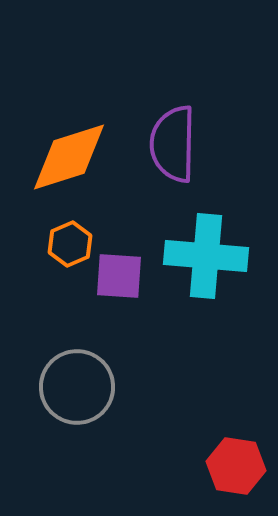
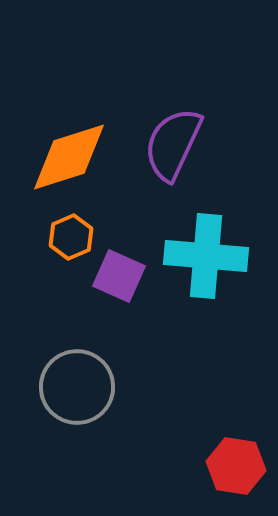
purple semicircle: rotated 24 degrees clockwise
orange hexagon: moved 1 px right, 7 px up
purple square: rotated 20 degrees clockwise
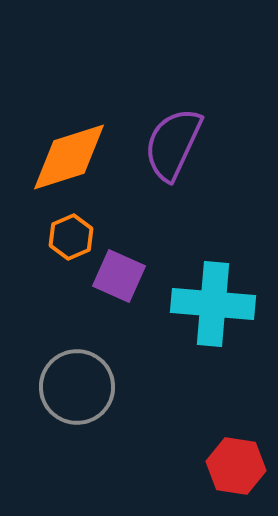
cyan cross: moved 7 px right, 48 px down
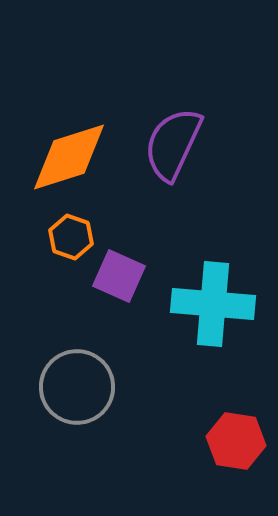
orange hexagon: rotated 18 degrees counterclockwise
red hexagon: moved 25 px up
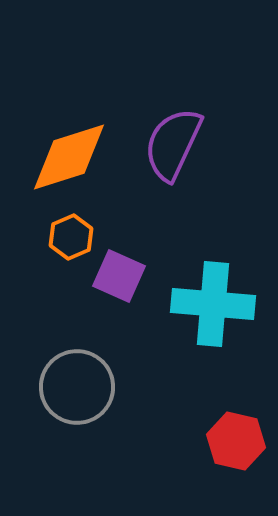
orange hexagon: rotated 18 degrees clockwise
red hexagon: rotated 4 degrees clockwise
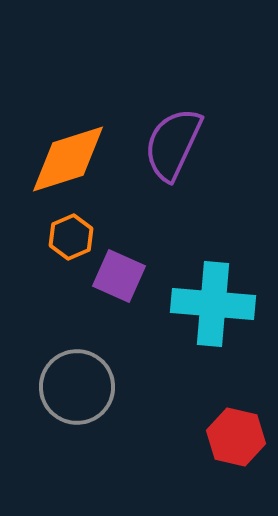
orange diamond: moved 1 px left, 2 px down
red hexagon: moved 4 px up
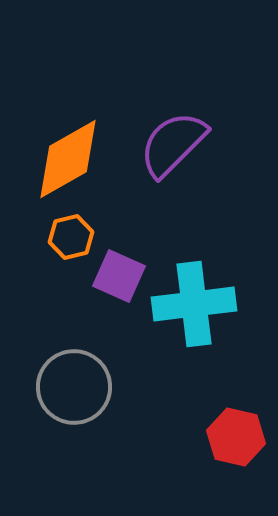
purple semicircle: rotated 20 degrees clockwise
orange diamond: rotated 12 degrees counterclockwise
orange hexagon: rotated 9 degrees clockwise
cyan cross: moved 19 px left; rotated 12 degrees counterclockwise
gray circle: moved 3 px left
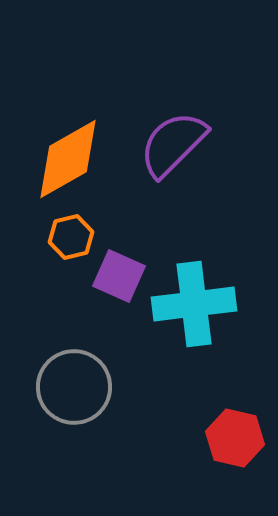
red hexagon: moved 1 px left, 1 px down
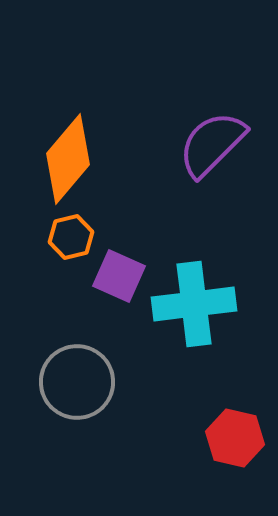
purple semicircle: moved 39 px right
orange diamond: rotated 20 degrees counterclockwise
gray circle: moved 3 px right, 5 px up
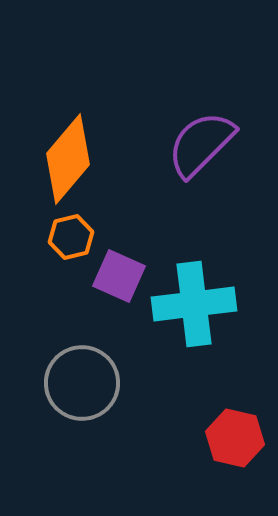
purple semicircle: moved 11 px left
gray circle: moved 5 px right, 1 px down
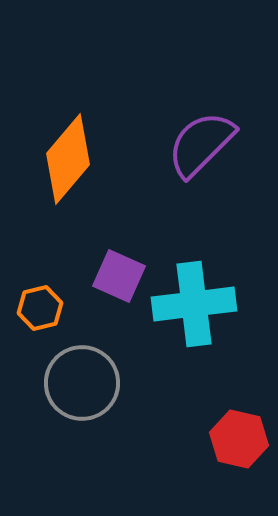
orange hexagon: moved 31 px left, 71 px down
red hexagon: moved 4 px right, 1 px down
